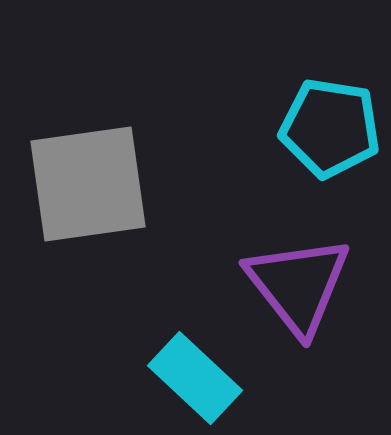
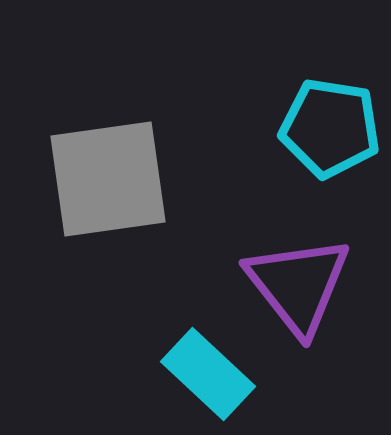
gray square: moved 20 px right, 5 px up
cyan rectangle: moved 13 px right, 4 px up
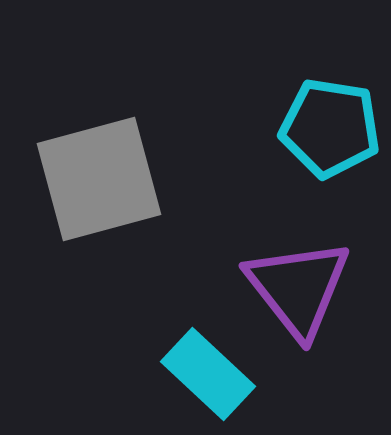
gray square: moved 9 px left; rotated 7 degrees counterclockwise
purple triangle: moved 3 px down
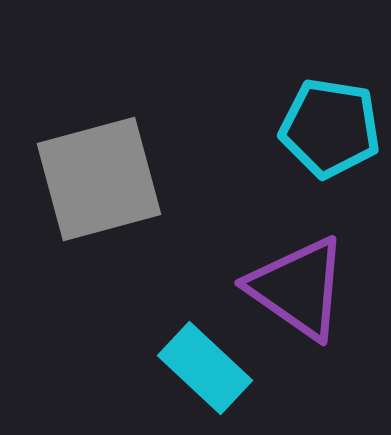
purple triangle: rotated 17 degrees counterclockwise
cyan rectangle: moved 3 px left, 6 px up
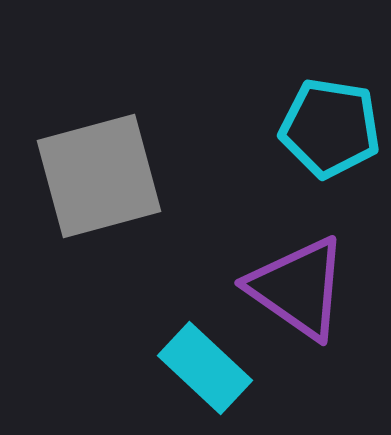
gray square: moved 3 px up
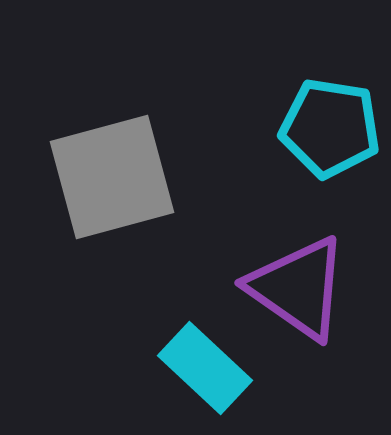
gray square: moved 13 px right, 1 px down
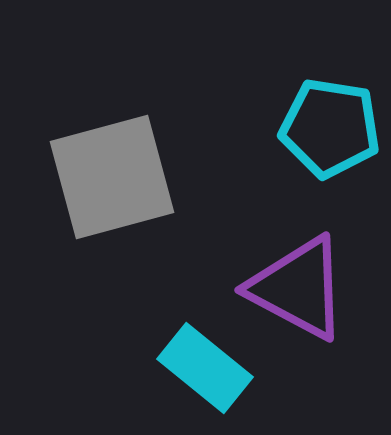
purple triangle: rotated 7 degrees counterclockwise
cyan rectangle: rotated 4 degrees counterclockwise
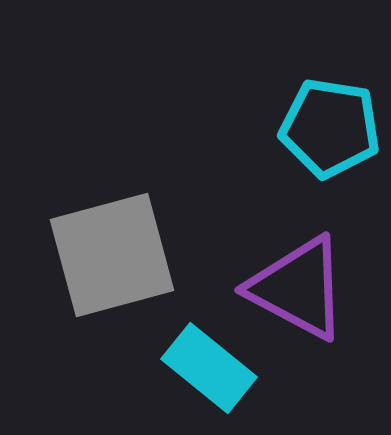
gray square: moved 78 px down
cyan rectangle: moved 4 px right
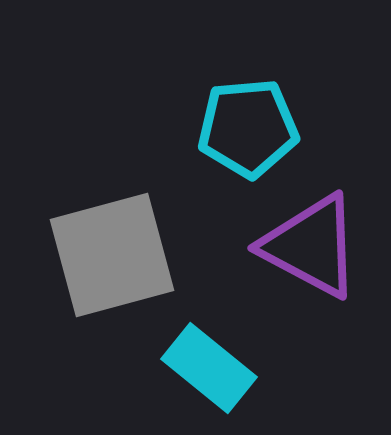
cyan pentagon: moved 82 px left; rotated 14 degrees counterclockwise
purple triangle: moved 13 px right, 42 px up
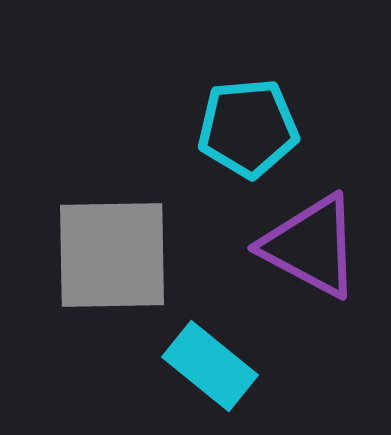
gray square: rotated 14 degrees clockwise
cyan rectangle: moved 1 px right, 2 px up
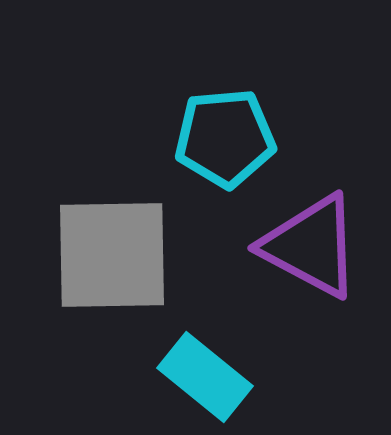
cyan pentagon: moved 23 px left, 10 px down
cyan rectangle: moved 5 px left, 11 px down
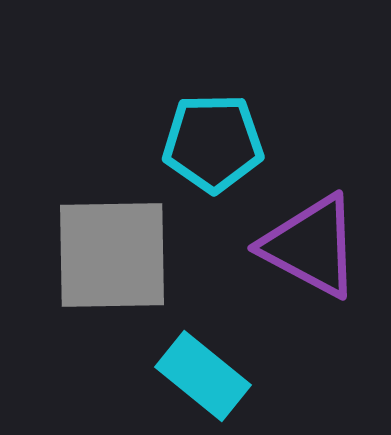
cyan pentagon: moved 12 px left, 5 px down; rotated 4 degrees clockwise
cyan rectangle: moved 2 px left, 1 px up
